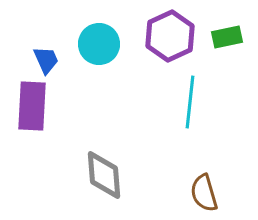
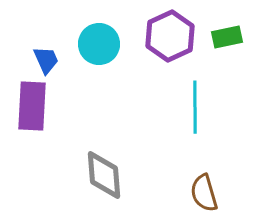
cyan line: moved 5 px right, 5 px down; rotated 6 degrees counterclockwise
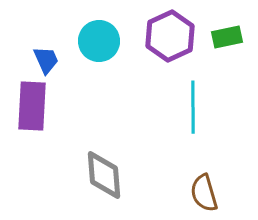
cyan circle: moved 3 px up
cyan line: moved 2 px left
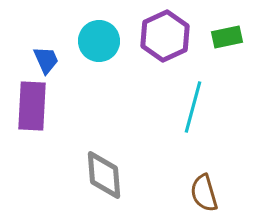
purple hexagon: moved 5 px left
cyan line: rotated 15 degrees clockwise
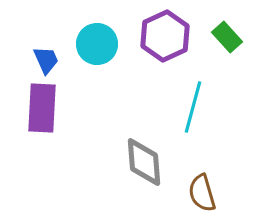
green rectangle: rotated 60 degrees clockwise
cyan circle: moved 2 px left, 3 px down
purple rectangle: moved 10 px right, 2 px down
gray diamond: moved 40 px right, 13 px up
brown semicircle: moved 2 px left
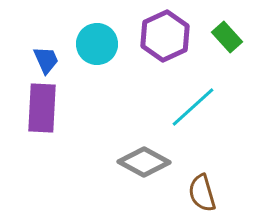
cyan line: rotated 33 degrees clockwise
gray diamond: rotated 57 degrees counterclockwise
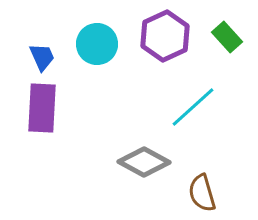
blue trapezoid: moved 4 px left, 3 px up
